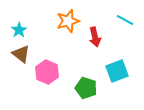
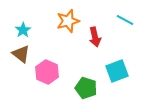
cyan star: moved 4 px right
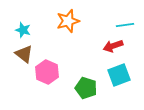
cyan line: moved 5 px down; rotated 36 degrees counterclockwise
cyan star: rotated 21 degrees counterclockwise
red arrow: moved 18 px right, 9 px down; rotated 84 degrees clockwise
brown triangle: moved 3 px right
cyan square: moved 2 px right, 4 px down
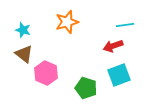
orange star: moved 1 px left, 1 px down
pink hexagon: moved 1 px left, 1 px down
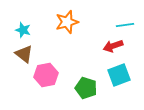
pink hexagon: moved 2 px down; rotated 25 degrees clockwise
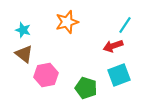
cyan line: rotated 48 degrees counterclockwise
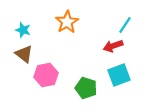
orange star: rotated 15 degrees counterclockwise
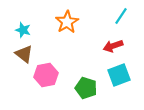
cyan line: moved 4 px left, 9 px up
